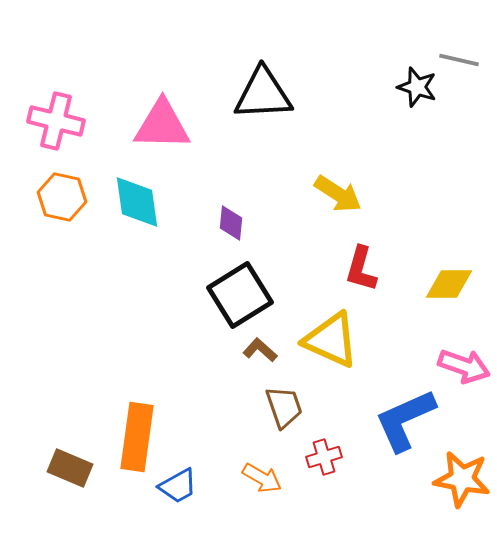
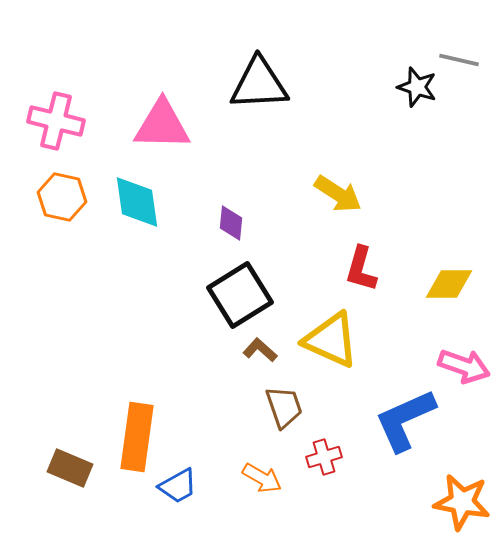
black triangle: moved 4 px left, 10 px up
orange star: moved 23 px down
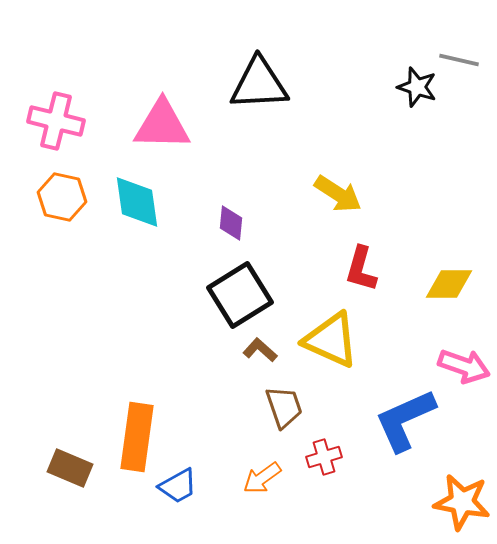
orange arrow: rotated 114 degrees clockwise
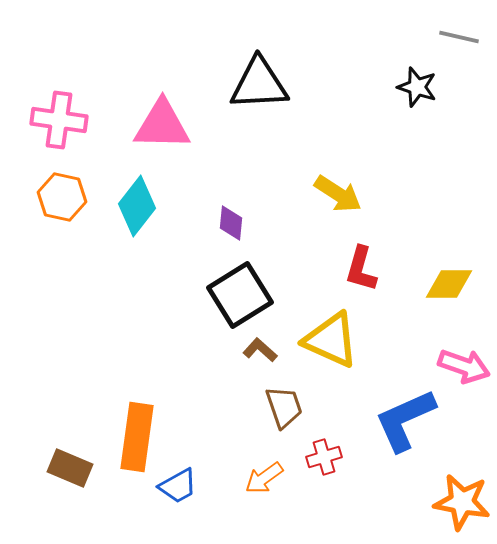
gray line: moved 23 px up
pink cross: moved 3 px right, 1 px up; rotated 6 degrees counterclockwise
cyan diamond: moved 4 px down; rotated 46 degrees clockwise
orange arrow: moved 2 px right
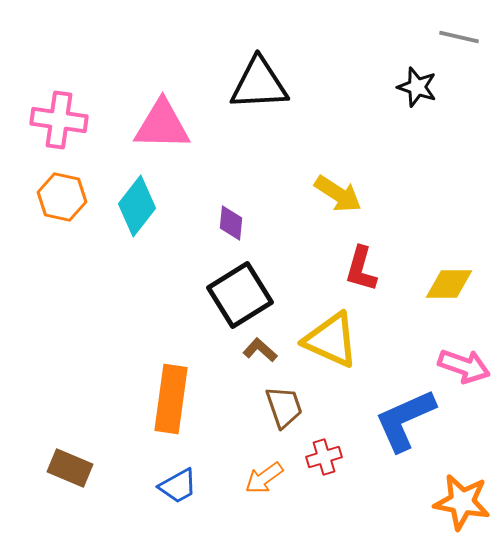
orange rectangle: moved 34 px right, 38 px up
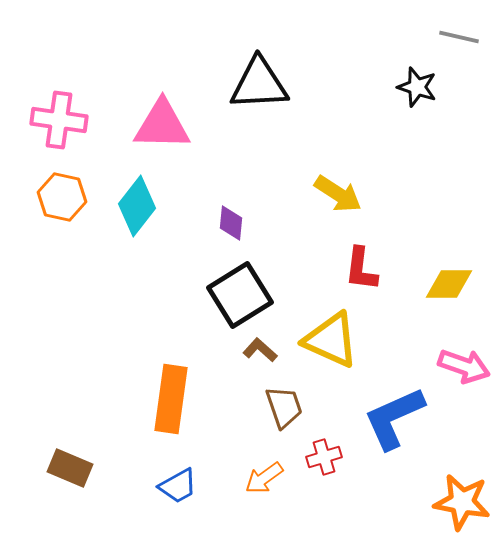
red L-shape: rotated 9 degrees counterclockwise
blue L-shape: moved 11 px left, 2 px up
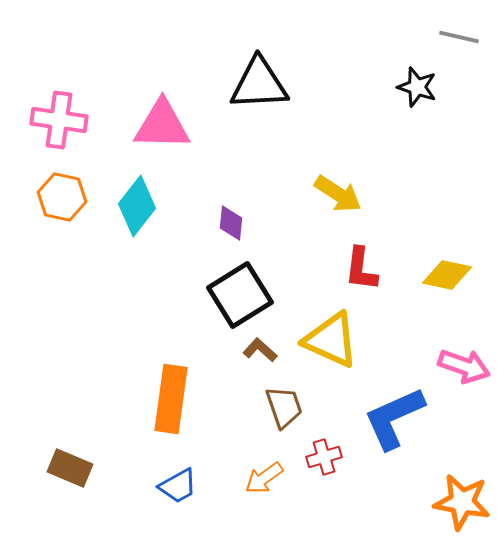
yellow diamond: moved 2 px left, 9 px up; rotated 12 degrees clockwise
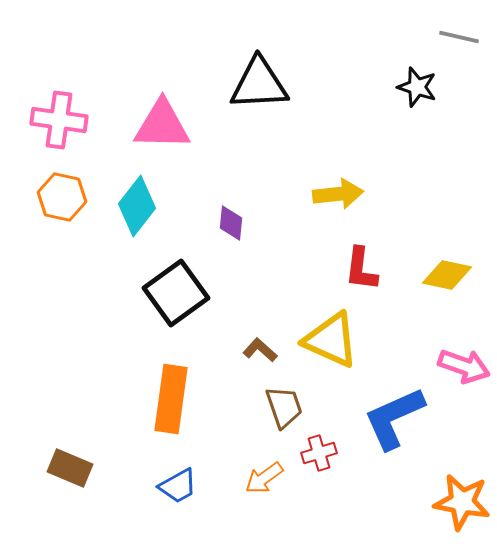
yellow arrow: rotated 39 degrees counterclockwise
black square: moved 64 px left, 2 px up; rotated 4 degrees counterclockwise
red cross: moved 5 px left, 4 px up
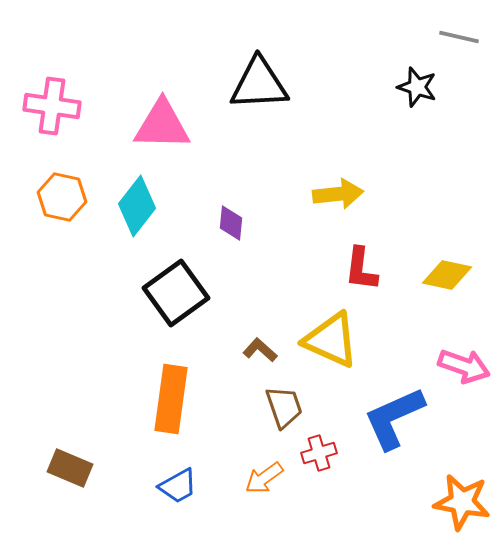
pink cross: moved 7 px left, 14 px up
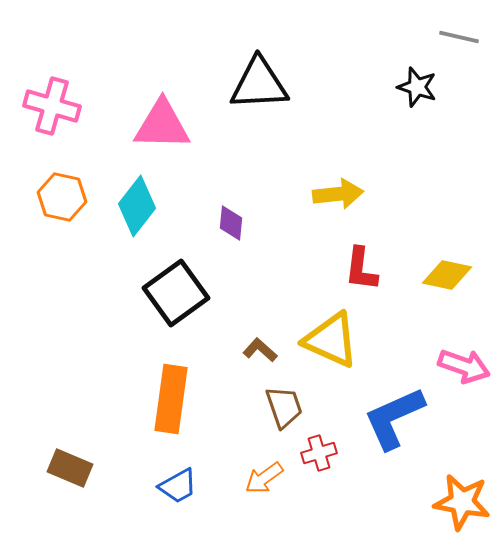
pink cross: rotated 8 degrees clockwise
